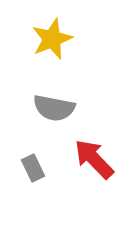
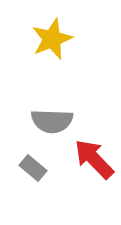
gray semicircle: moved 2 px left, 13 px down; rotated 9 degrees counterclockwise
gray rectangle: rotated 24 degrees counterclockwise
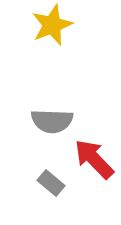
yellow star: moved 14 px up
gray rectangle: moved 18 px right, 15 px down
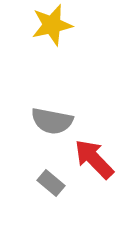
yellow star: rotated 9 degrees clockwise
gray semicircle: rotated 9 degrees clockwise
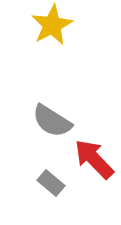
yellow star: rotated 15 degrees counterclockwise
gray semicircle: rotated 21 degrees clockwise
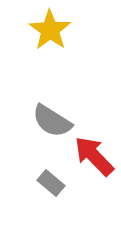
yellow star: moved 2 px left, 5 px down; rotated 9 degrees counterclockwise
red arrow: moved 3 px up
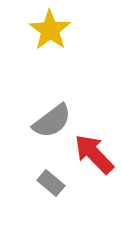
gray semicircle: rotated 69 degrees counterclockwise
red arrow: moved 2 px up
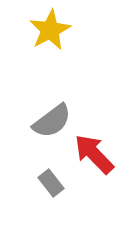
yellow star: rotated 9 degrees clockwise
gray rectangle: rotated 12 degrees clockwise
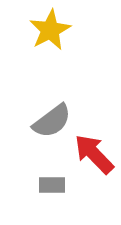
gray rectangle: moved 1 px right, 2 px down; rotated 52 degrees counterclockwise
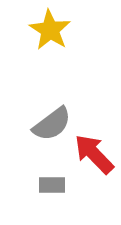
yellow star: rotated 12 degrees counterclockwise
gray semicircle: moved 3 px down
